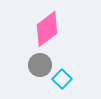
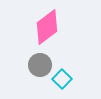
pink diamond: moved 2 px up
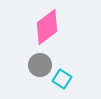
cyan square: rotated 12 degrees counterclockwise
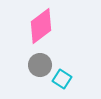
pink diamond: moved 6 px left, 1 px up
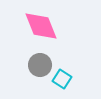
pink diamond: rotated 75 degrees counterclockwise
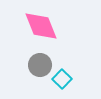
cyan square: rotated 12 degrees clockwise
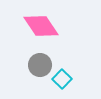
pink diamond: rotated 12 degrees counterclockwise
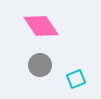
cyan square: moved 14 px right; rotated 24 degrees clockwise
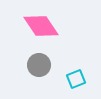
gray circle: moved 1 px left
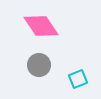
cyan square: moved 2 px right
